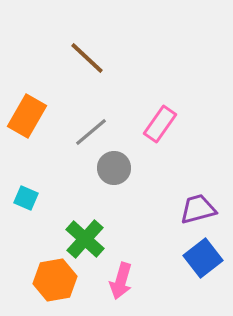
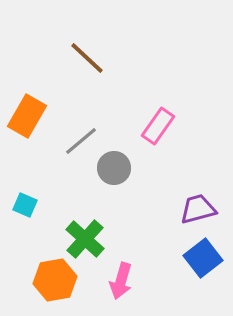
pink rectangle: moved 2 px left, 2 px down
gray line: moved 10 px left, 9 px down
cyan square: moved 1 px left, 7 px down
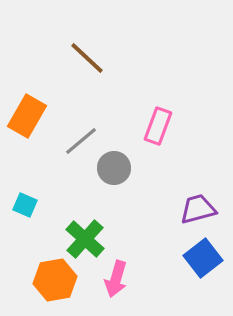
pink rectangle: rotated 15 degrees counterclockwise
pink arrow: moved 5 px left, 2 px up
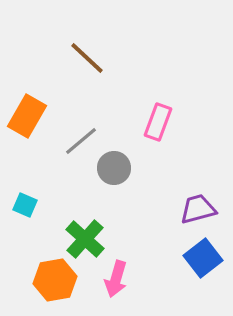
pink rectangle: moved 4 px up
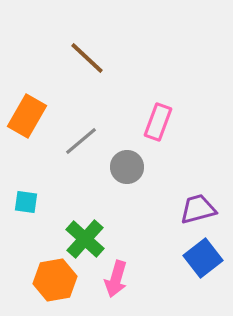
gray circle: moved 13 px right, 1 px up
cyan square: moved 1 px right, 3 px up; rotated 15 degrees counterclockwise
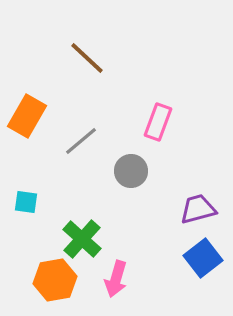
gray circle: moved 4 px right, 4 px down
green cross: moved 3 px left
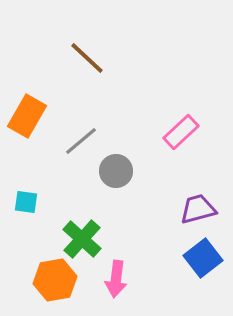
pink rectangle: moved 23 px right, 10 px down; rotated 27 degrees clockwise
gray circle: moved 15 px left
pink arrow: rotated 9 degrees counterclockwise
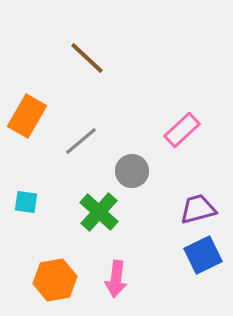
pink rectangle: moved 1 px right, 2 px up
gray circle: moved 16 px right
green cross: moved 17 px right, 27 px up
blue square: moved 3 px up; rotated 12 degrees clockwise
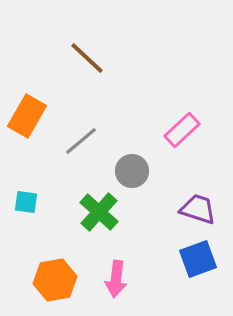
purple trapezoid: rotated 33 degrees clockwise
blue square: moved 5 px left, 4 px down; rotated 6 degrees clockwise
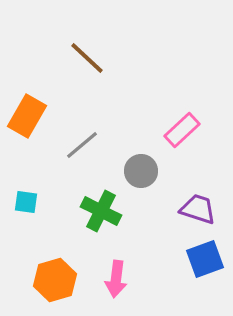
gray line: moved 1 px right, 4 px down
gray circle: moved 9 px right
green cross: moved 2 px right, 1 px up; rotated 15 degrees counterclockwise
blue square: moved 7 px right
orange hexagon: rotated 6 degrees counterclockwise
